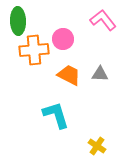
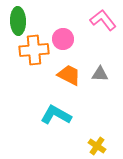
cyan L-shape: rotated 44 degrees counterclockwise
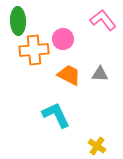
cyan L-shape: rotated 36 degrees clockwise
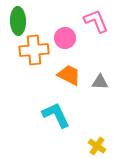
pink L-shape: moved 7 px left, 1 px down; rotated 16 degrees clockwise
pink circle: moved 2 px right, 1 px up
gray triangle: moved 8 px down
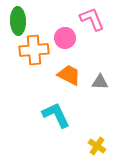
pink L-shape: moved 4 px left, 2 px up
